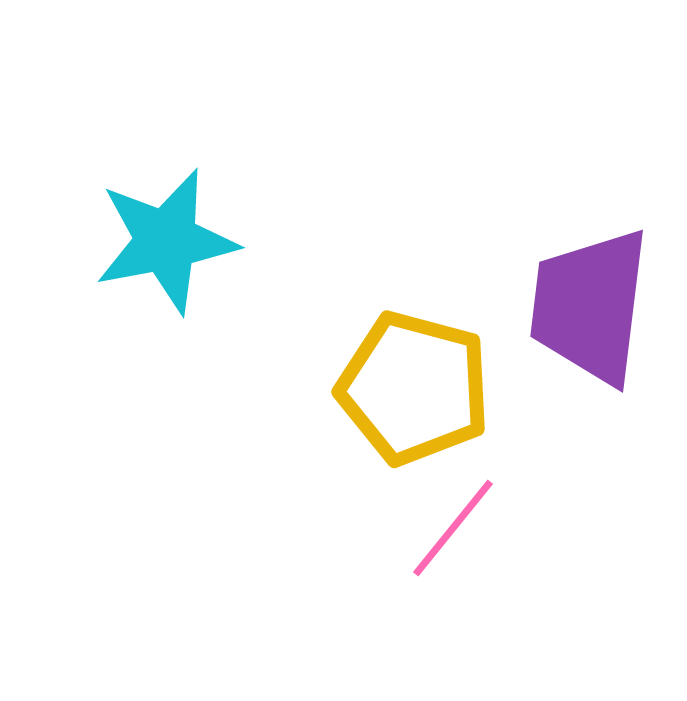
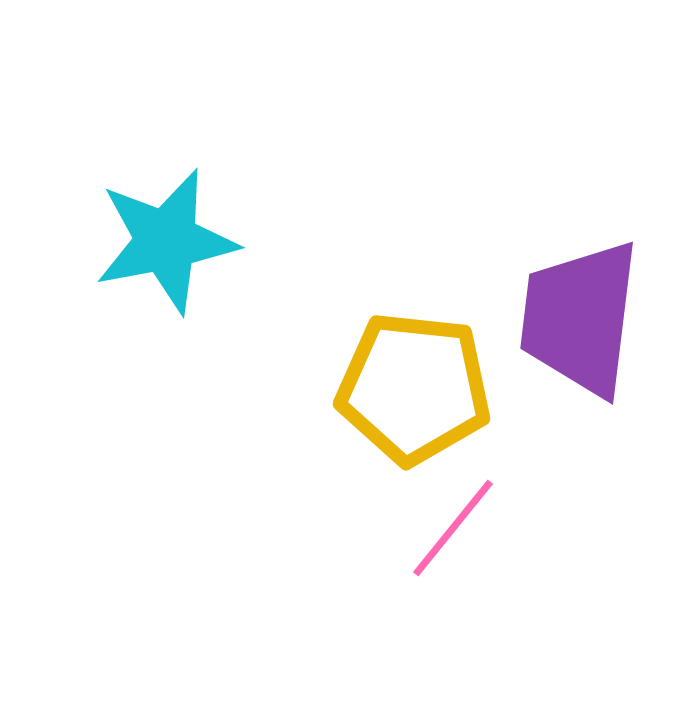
purple trapezoid: moved 10 px left, 12 px down
yellow pentagon: rotated 9 degrees counterclockwise
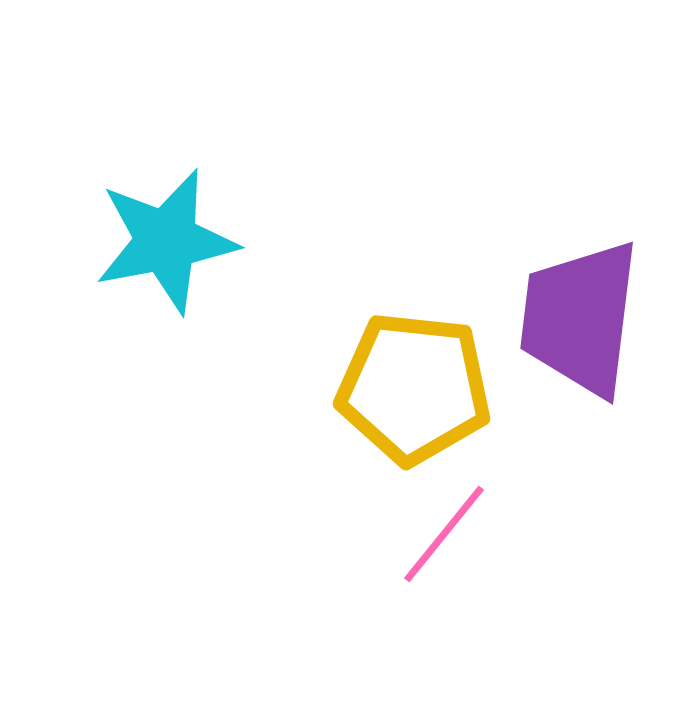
pink line: moved 9 px left, 6 px down
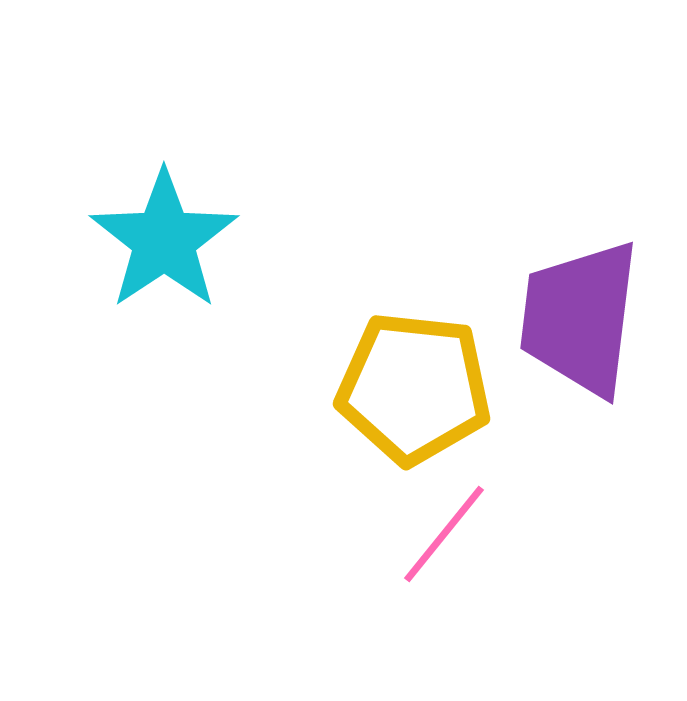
cyan star: moved 2 px left, 1 px up; rotated 23 degrees counterclockwise
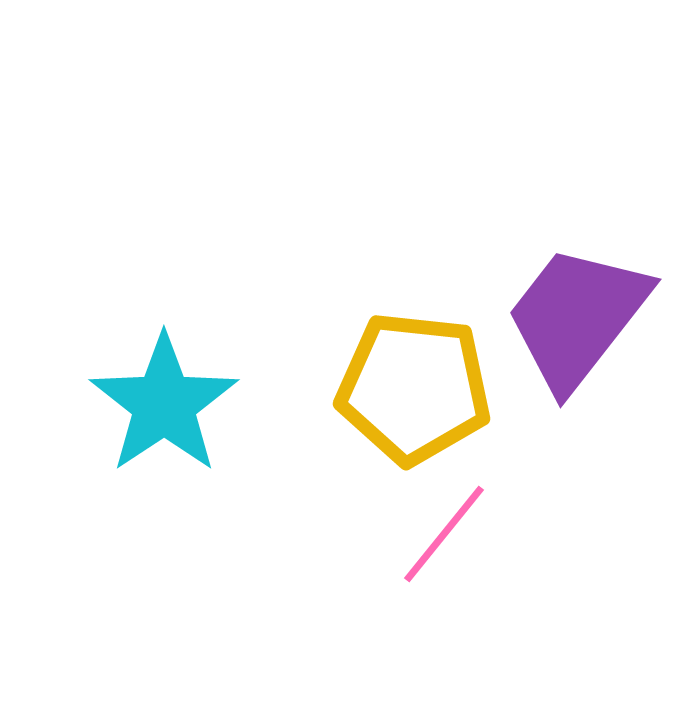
cyan star: moved 164 px down
purple trapezoid: moved 3 px left, 1 px up; rotated 31 degrees clockwise
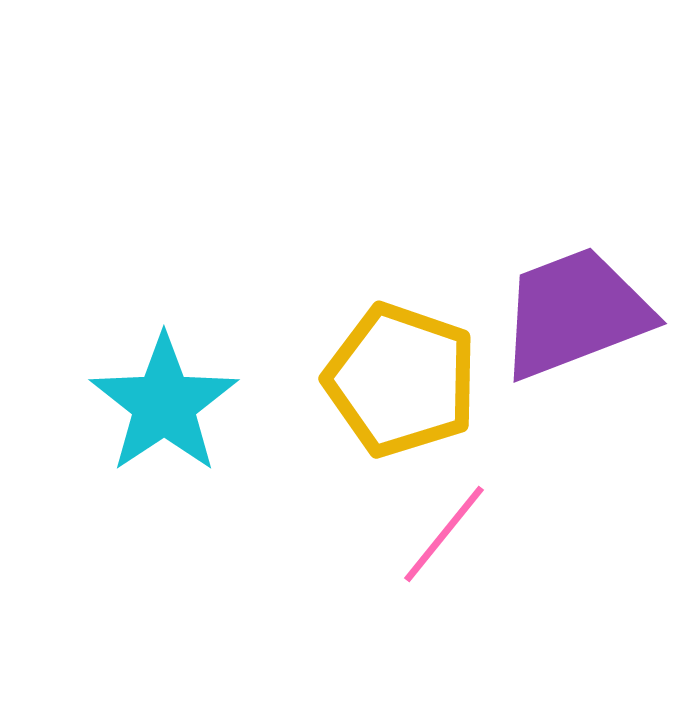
purple trapezoid: moved 2 px left, 4 px up; rotated 31 degrees clockwise
yellow pentagon: moved 13 px left, 8 px up; rotated 13 degrees clockwise
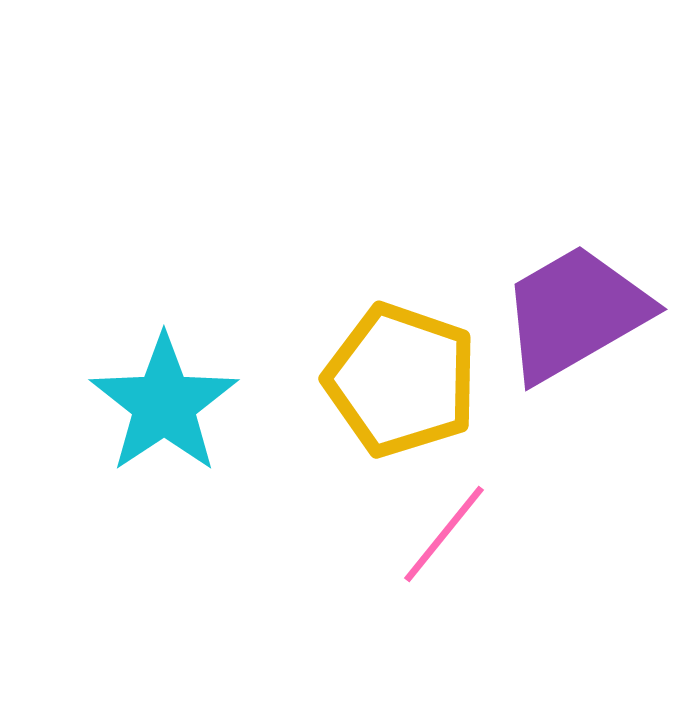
purple trapezoid: rotated 9 degrees counterclockwise
